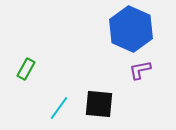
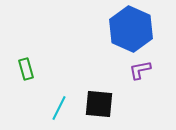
green rectangle: rotated 45 degrees counterclockwise
cyan line: rotated 10 degrees counterclockwise
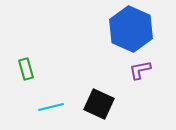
black square: rotated 20 degrees clockwise
cyan line: moved 8 px left, 1 px up; rotated 50 degrees clockwise
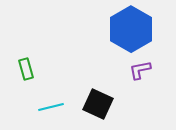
blue hexagon: rotated 6 degrees clockwise
black square: moved 1 px left
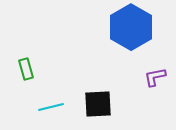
blue hexagon: moved 2 px up
purple L-shape: moved 15 px right, 7 px down
black square: rotated 28 degrees counterclockwise
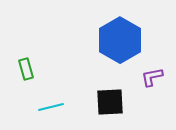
blue hexagon: moved 11 px left, 13 px down
purple L-shape: moved 3 px left
black square: moved 12 px right, 2 px up
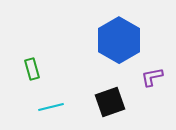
blue hexagon: moved 1 px left
green rectangle: moved 6 px right
black square: rotated 16 degrees counterclockwise
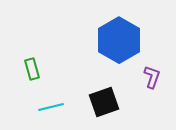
purple L-shape: rotated 120 degrees clockwise
black square: moved 6 px left
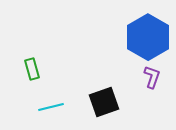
blue hexagon: moved 29 px right, 3 px up
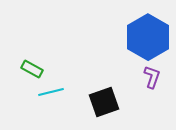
green rectangle: rotated 45 degrees counterclockwise
cyan line: moved 15 px up
